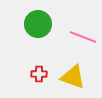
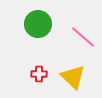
pink line: rotated 20 degrees clockwise
yellow triangle: rotated 24 degrees clockwise
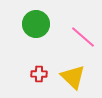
green circle: moved 2 px left
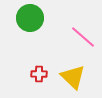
green circle: moved 6 px left, 6 px up
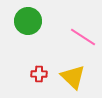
green circle: moved 2 px left, 3 px down
pink line: rotated 8 degrees counterclockwise
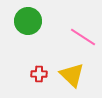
yellow triangle: moved 1 px left, 2 px up
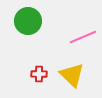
pink line: rotated 56 degrees counterclockwise
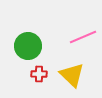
green circle: moved 25 px down
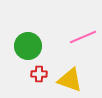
yellow triangle: moved 2 px left, 5 px down; rotated 24 degrees counterclockwise
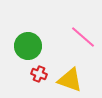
pink line: rotated 64 degrees clockwise
red cross: rotated 21 degrees clockwise
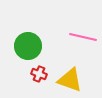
pink line: rotated 28 degrees counterclockwise
